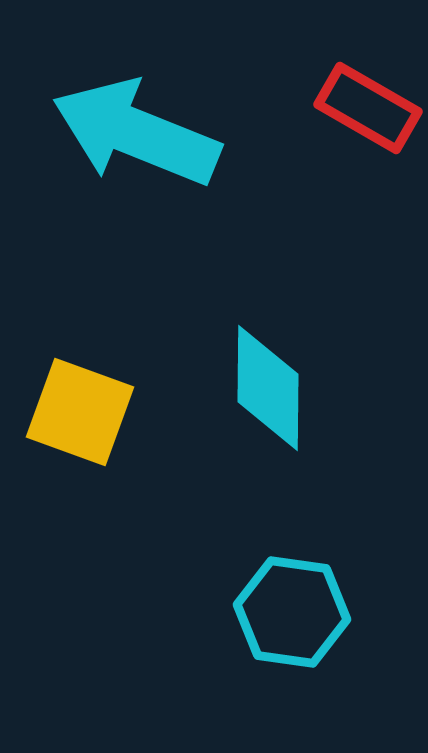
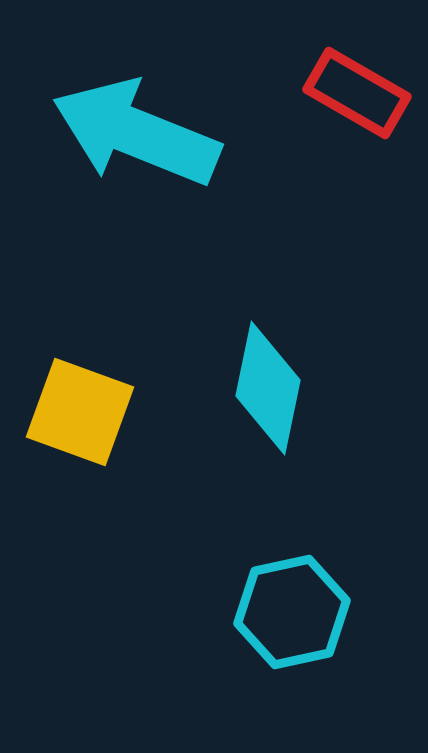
red rectangle: moved 11 px left, 15 px up
cyan diamond: rotated 11 degrees clockwise
cyan hexagon: rotated 20 degrees counterclockwise
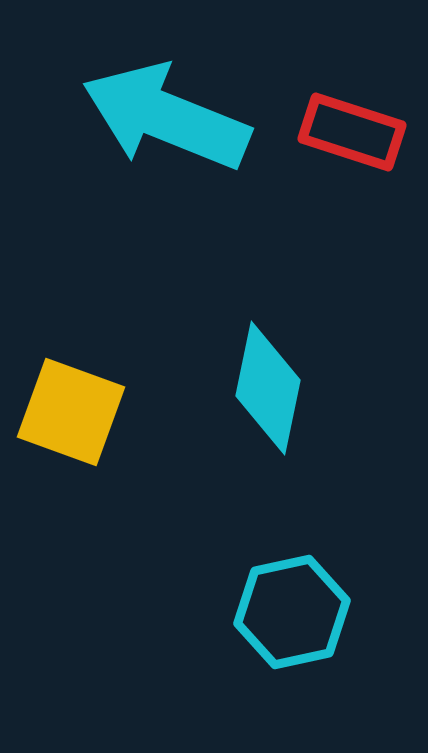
red rectangle: moved 5 px left, 39 px down; rotated 12 degrees counterclockwise
cyan arrow: moved 30 px right, 16 px up
yellow square: moved 9 px left
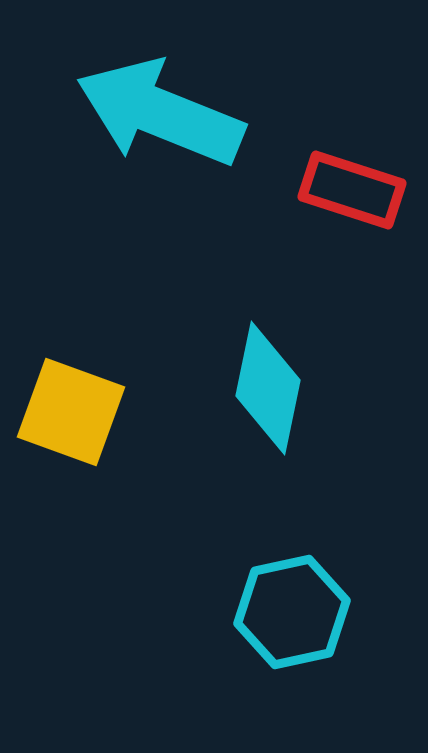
cyan arrow: moved 6 px left, 4 px up
red rectangle: moved 58 px down
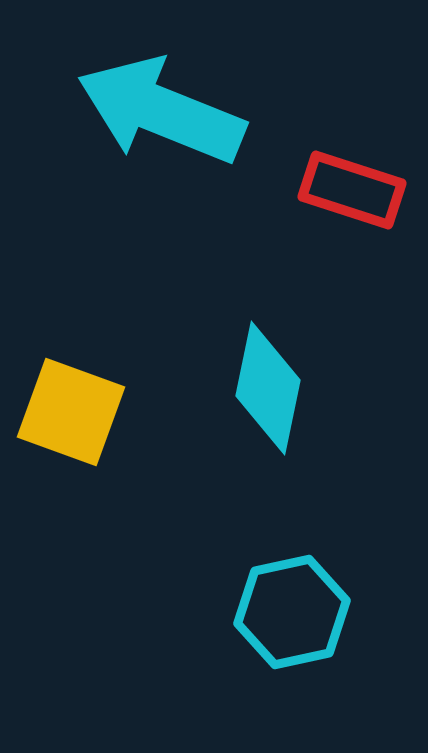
cyan arrow: moved 1 px right, 2 px up
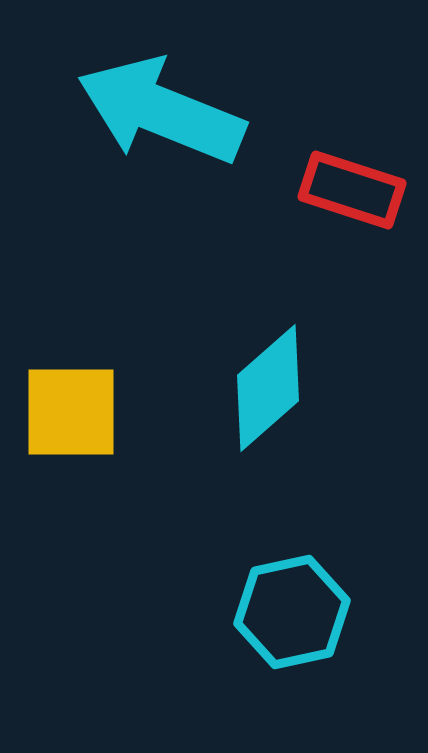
cyan diamond: rotated 37 degrees clockwise
yellow square: rotated 20 degrees counterclockwise
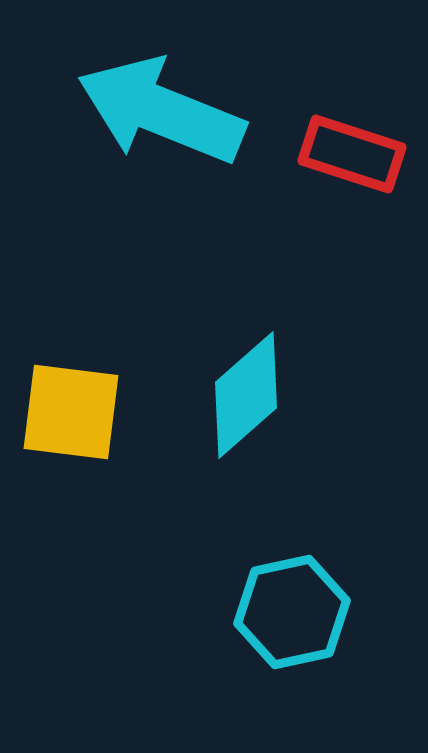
red rectangle: moved 36 px up
cyan diamond: moved 22 px left, 7 px down
yellow square: rotated 7 degrees clockwise
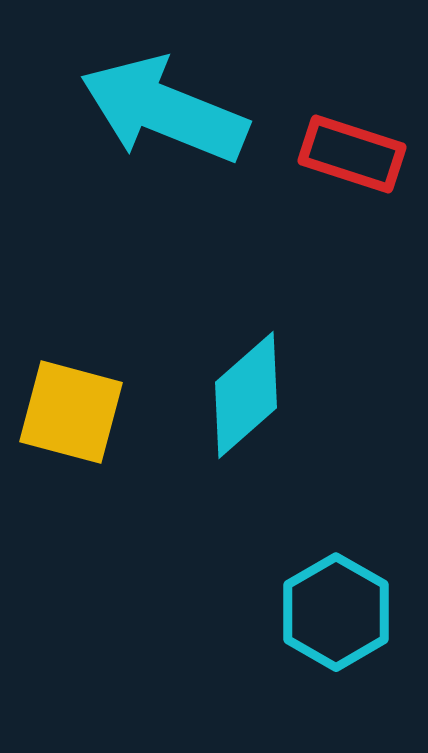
cyan arrow: moved 3 px right, 1 px up
yellow square: rotated 8 degrees clockwise
cyan hexagon: moved 44 px right; rotated 18 degrees counterclockwise
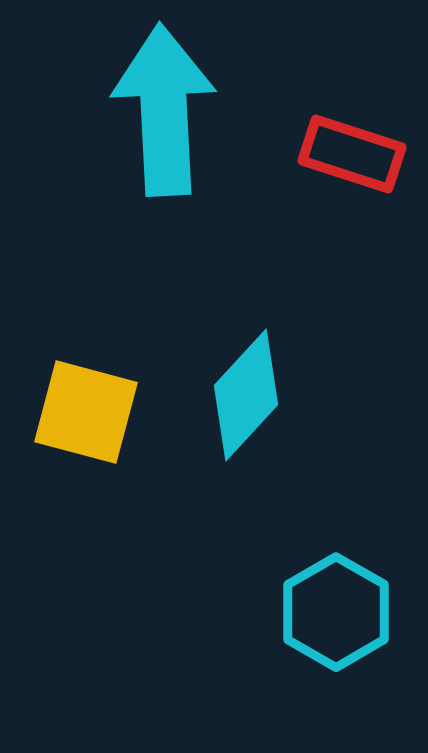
cyan arrow: rotated 65 degrees clockwise
cyan diamond: rotated 6 degrees counterclockwise
yellow square: moved 15 px right
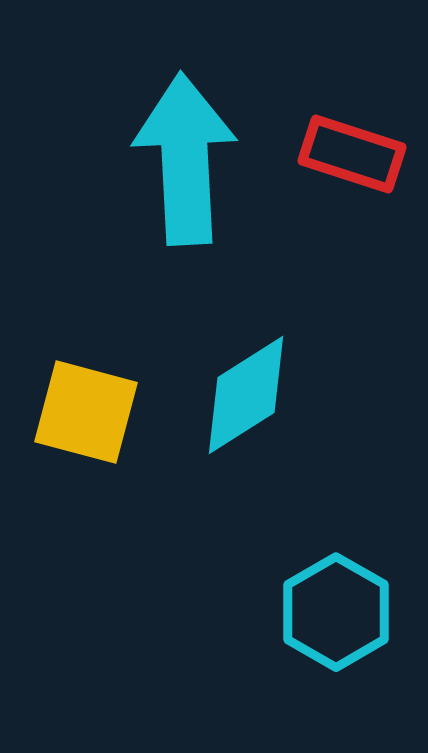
cyan arrow: moved 21 px right, 49 px down
cyan diamond: rotated 15 degrees clockwise
